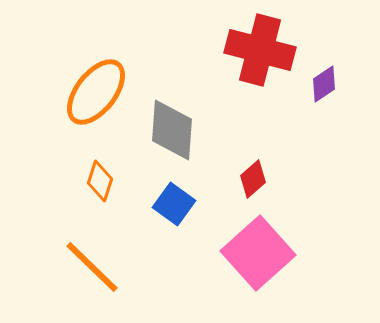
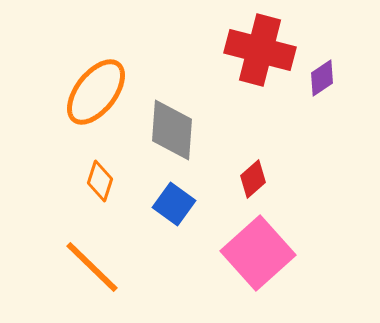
purple diamond: moved 2 px left, 6 px up
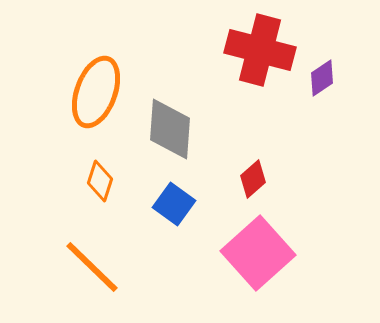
orange ellipse: rotated 18 degrees counterclockwise
gray diamond: moved 2 px left, 1 px up
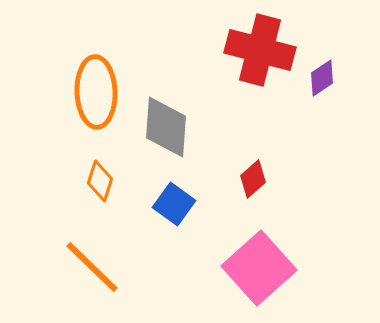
orange ellipse: rotated 22 degrees counterclockwise
gray diamond: moved 4 px left, 2 px up
pink square: moved 1 px right, 15 px down
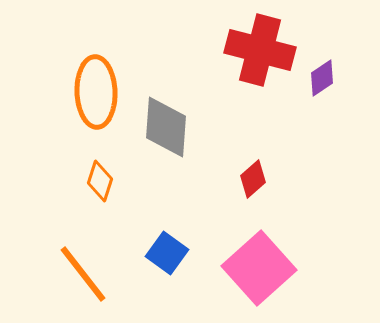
blue square: moved 7 px left, 49 px down
orange line: moved 9 px left, 7 px down; rotated 8 degrees clockwise
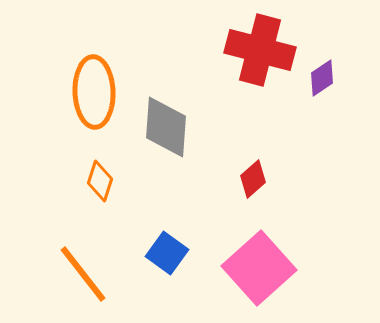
orange ellipse: moved 2 px left
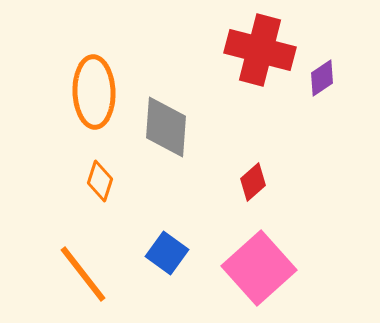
red diamond: moved 3 px down
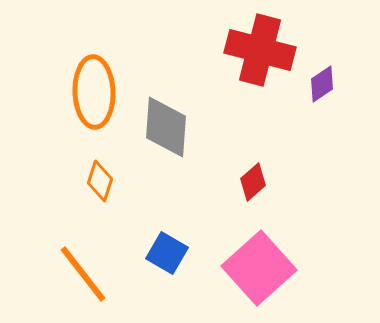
purple diamond: moved 6 px down
blue square: rotated 6 degrees counterclockwise
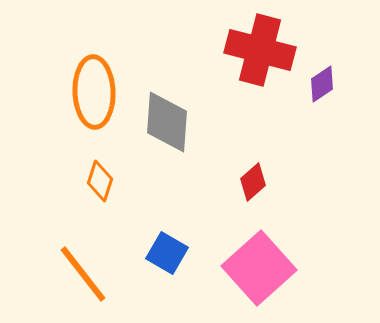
gray diamond: moved 1 px right, 5 px up
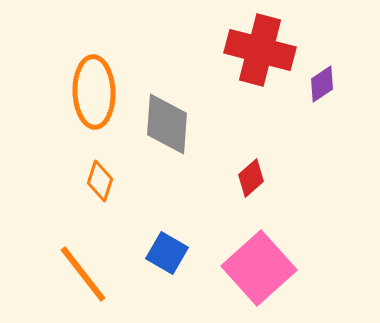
gray diamond: moved 2 px down
red diamond: moved 2 px left, 4 px up
